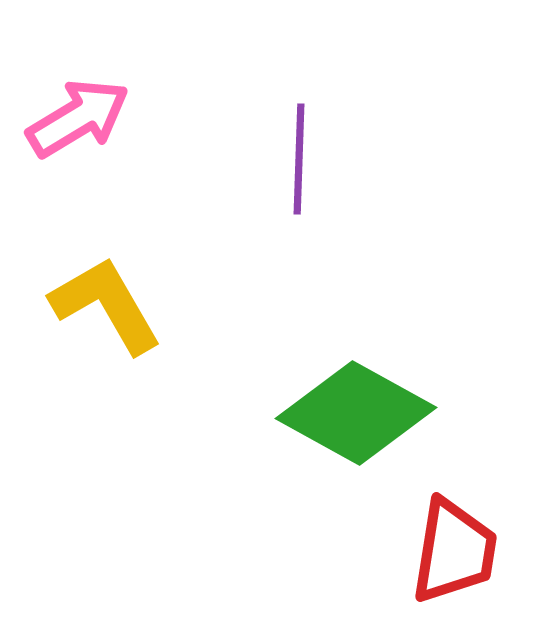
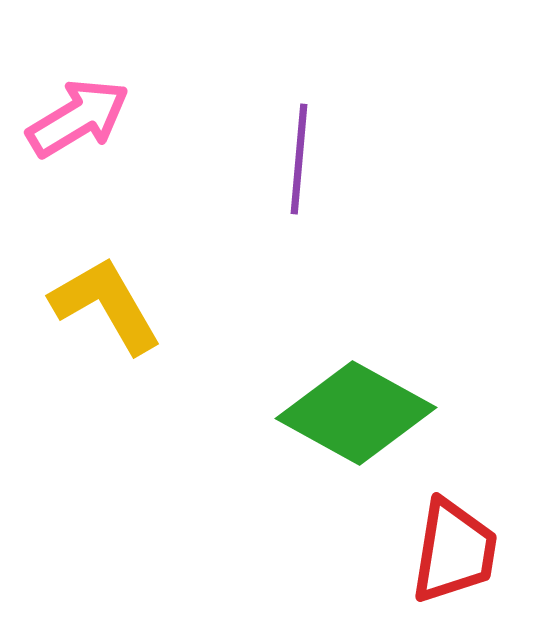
purple line: rotated 3 degrees clockwise
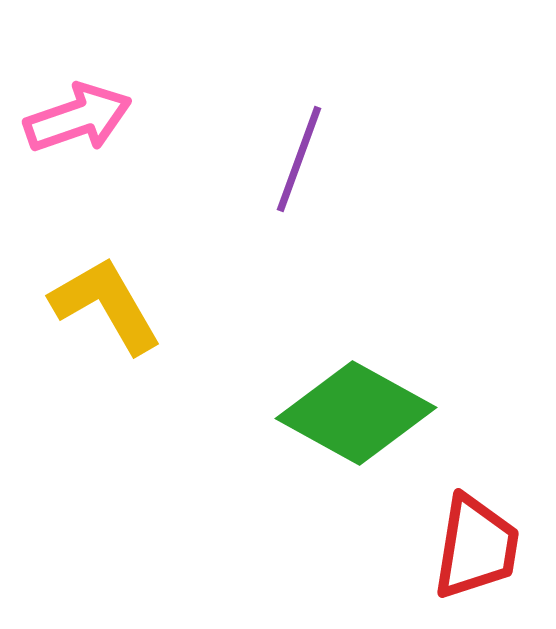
pink arrow: rotated 12 degrees clockwise
purple line: rotated 15 degrees clockwise
red trapezoid: moved 22 px right, 4 px up
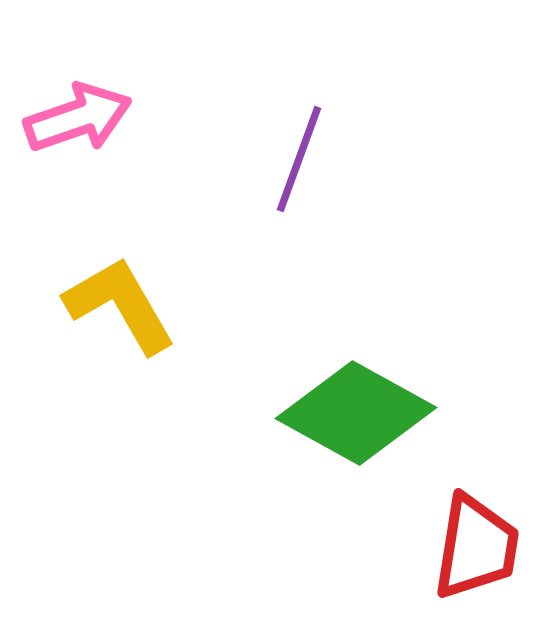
yellow L-shape: moved 14 px right
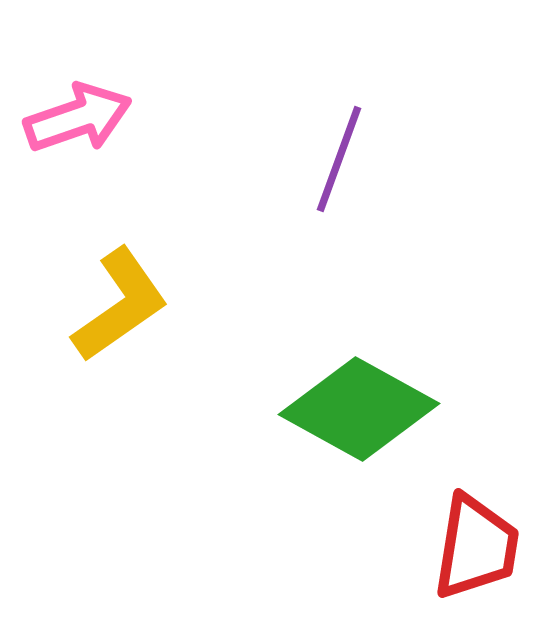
purple line: moved 40 px right
yellow L-shape: rotated 85 degrees clockwise
green diamond: moved 3 px right, 4 px up
